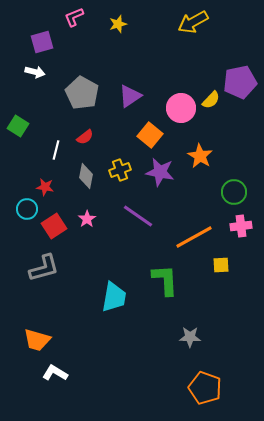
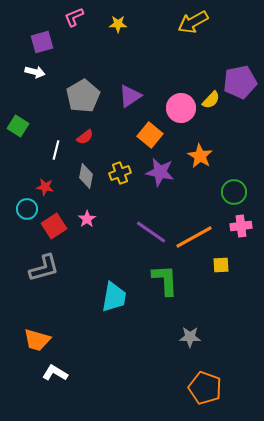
yellow star: rotated 18 degrees clockwise
gray pentagon: moved 1 px right, 3 px down; rotated 12 degrees clockwise
yellow cross: moved 3 px down
purple line: moved 13 px right, 16 px down
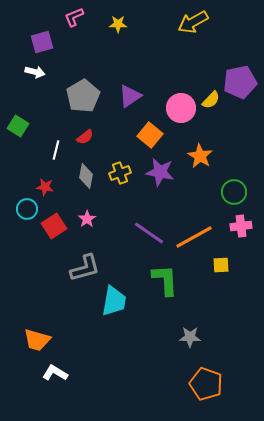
purple line: moved 2 px left, 1 px down
gray L-shape: moved 41 px right
cyan trapezoid: moved 4 px down
orange pentagon: moved 1 px right, 4 px up
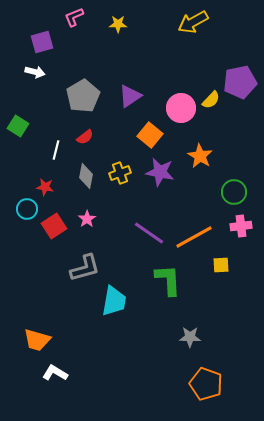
green L-shape: moved 3 px right
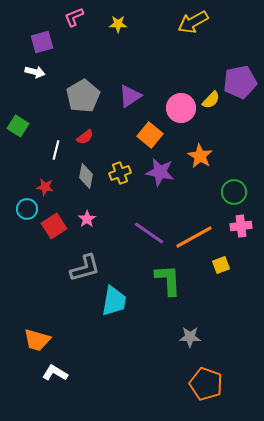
yellow square: rotated 18 degrees counterclockwise
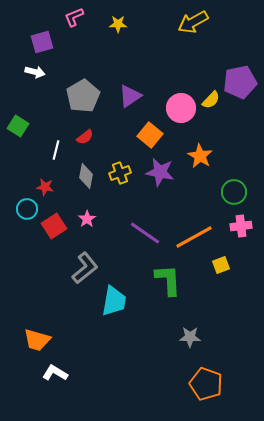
purple line: moved 4 px left
gray L-shape: rotated 24 degrees counterclockwise
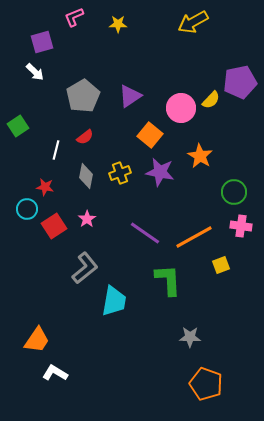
white arrow: rotated 30 degrees clockwise
green square: rotated 25 degrees clockwise
pink cross: rotated 15 degrees clockwise
orange trapezoid: rotated 72 degrees counterclockwise
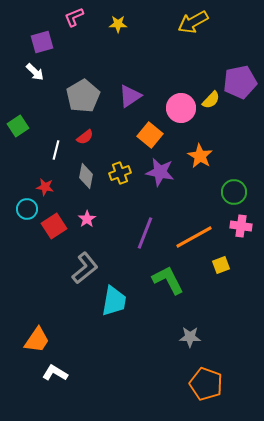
purple line: rotated 76 degrees clockwise
green L-shape: rotated 24 degrees counterclockwise
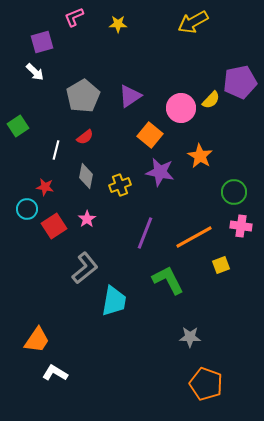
yellow cross: moved 12 px down
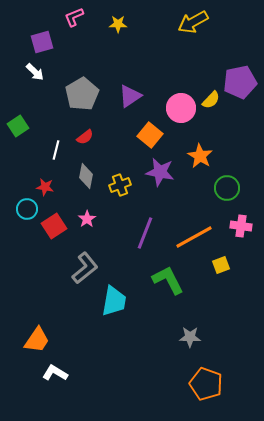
gray pentagon: moved 1 px left, 2 px up
green circle: moved 7 px left, 4 px up
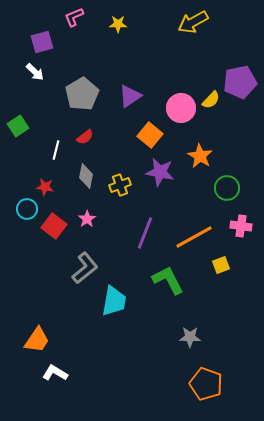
red square: rotated 20 degrees counterclockwise
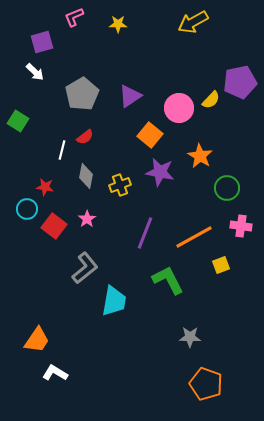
pink circle: moved 2 px left
green square: moved 5 px up; rotated 25 degrees counterclockwise
white line: moved 6 px right
